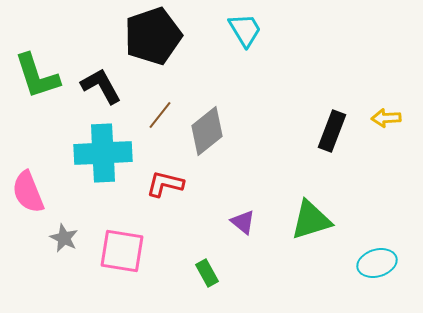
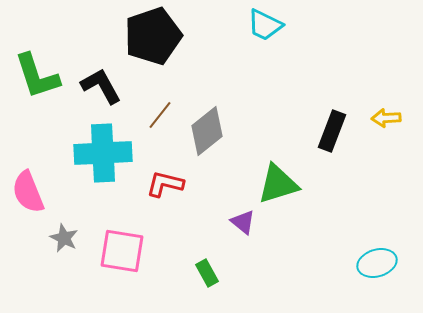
cyan trapezoid: moved 20 px right, 5 px up; rotated 147 degrees clockwise
green triangle: moved 33 px left, 36 px up
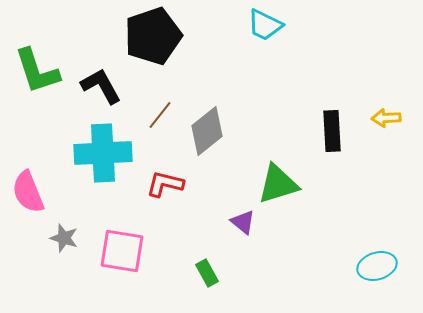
green L-shape: moved 5 px up
black rectangle: rotated 24 degrees counterclockwise
gray star: rotated 8 degrees counterclockwise
cyan ellipse: moved 3 px down
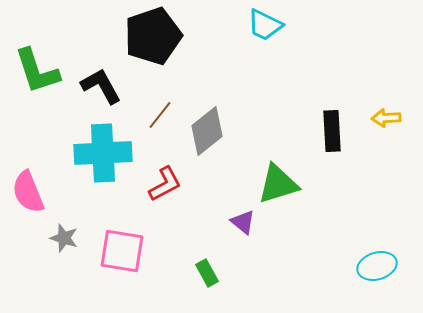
red L-shape: rotated 138 degrees clockwise
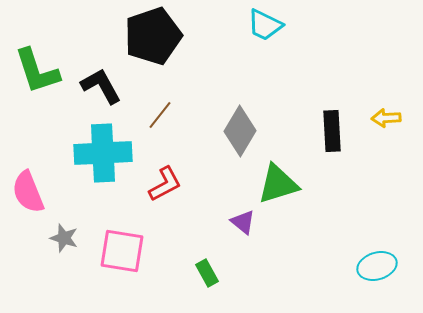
gray diamond: moved 33 px right; rotated 21 degrees counterclockwise
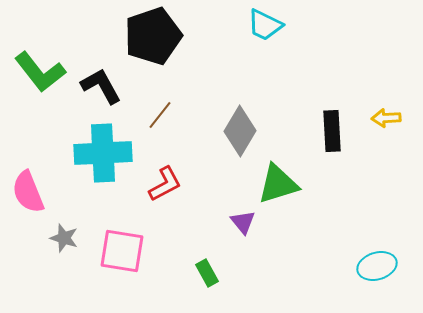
green L-shape: moved 3 px right, 1 px down; rotated 20 degrees counterclockwise
purple triangle: rotated 12 degrees clockwise
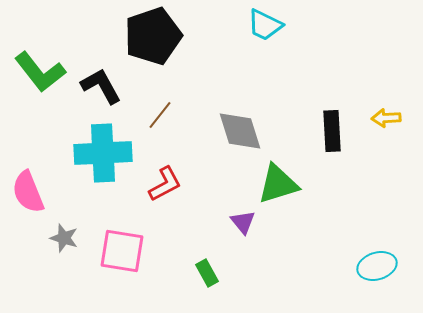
gray diamond: rotated 48 degrees counterclockwise
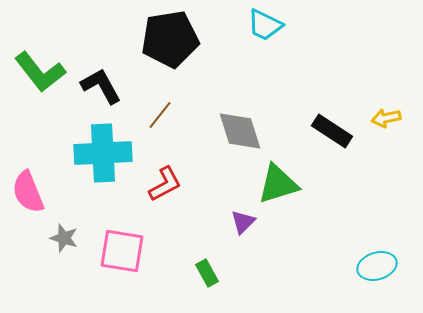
black pentagon: moved 17 px right, 3 px down; rotated 10 degrees clockwise
yellow arrow: rotated 8 degrees counterclockwise
black rectangle: rotated 54 degrees counterclockwise
purple triangle: rotated 24 degrees clockwise
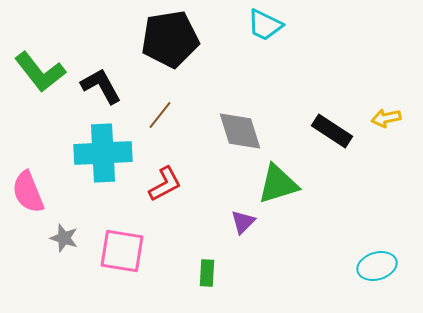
green rectangle: rotated 32 degrees clockwise
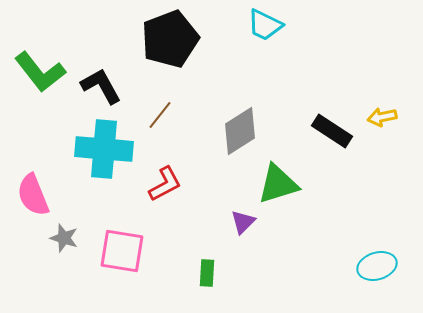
black pentagon: rotated 12 degrees counterclockwise
yellow arrow: moved 4 px left, 1 px up
gray diamond: rotated 75 degrees clockwise
cyan cross: moved 1 px right, 4 px up; rotated 8 degrees clockwise
pink semicircle: moved 5 px right, 3 px down
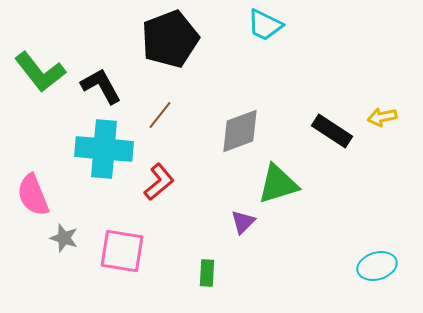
gray diamond: rotated 12 degrees clockwise
red L-shape: moved 6 px left, 2 px up; rotated 12 degrees counterclockwise
